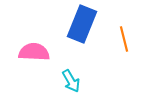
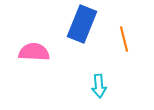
cyan arrow: moved 28 px right, 5 px down; rotated 25 degrees clockwise
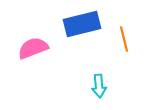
blue rectangle: rotated 54 degrees clockwise
pink semicircle: moved 1 px left, 4 px up; rotated 24 degrees counterclockwise
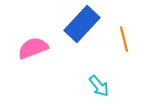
blue rectangle: rotated 33 degrees counterclockwise
cyan arrow: rotated 35 degrees counterclockwise
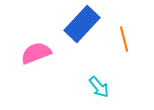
pink semicircle: moved 3 px right, 5 px down
cyan arrow: moved 1 px down
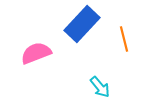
cyan arrow: moved 1 px right
